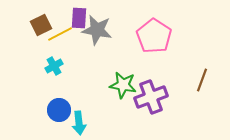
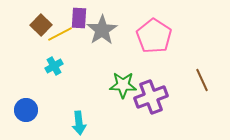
brown square: rotated 20 degrees counterclockwise
gray star: moved 5 px right; rotated 28 degrees clockwise
brown line: rotated 45 degrees counterclockwise
green star: rotated 8 degrees counterclockwise
blue circle: moved 33 px left
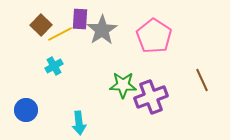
purple rectangle: moved 1 px right, 1 px down
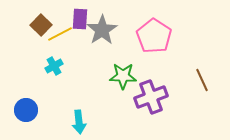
green star: moved 9 px up
cyan arrow: moved 1 px up
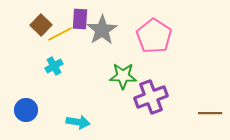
brown line: moved 8 px right, 33 px down; rotated 65 degrees counterclockwise
cyan arrow: moved 1 px left; rotated 75 degrees counterclockwise
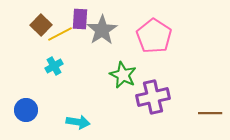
green star: moved 1 px up; rotated 24 degrees clockwise
purple cross: moved 2 px right; rotated 8 degrees clockwise
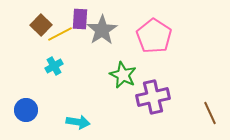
brown line: rotated 65 degrees clockwise
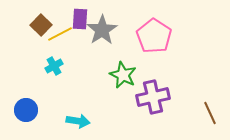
cyan arrow: moved 1 px up
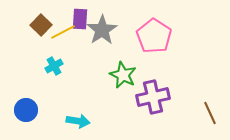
yellow line: moved 3 px right, 2 px up
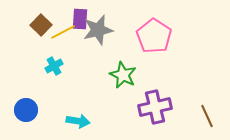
gray star: moved 4 px left; rotated 20 degrees clockwise
purple cross: moved 2 px right, 10 px down
brown line: moved 3 px left, 3 px down
